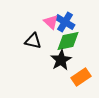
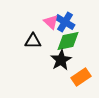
black triangle: rotated 12 degrees counterclockwise
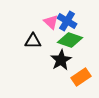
blue cross: moved 2 px right, 1 px up
green diamond: moved 2 px right, 1 px up; rotated 30 degrees clockwise
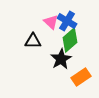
green diamond: rotated 60 degrees counterclockwise
black star: moved 1 px up
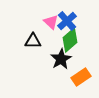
blue cross: rotated 18 degrees clockwise
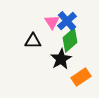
pink triangle: moved 1 px right; rotated 14 degrees clockwise
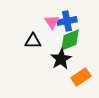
blue cross: rotated 30 degrees clockwise
green diamond: rotated 20 degrees clockwise
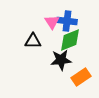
blue cross: rotated 18 degrees clockwise
black star: moved 1 px down; rotated 25 degrees clockwise
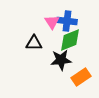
black triangle: moved 1 px right, 2 px down
